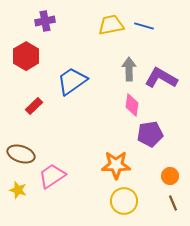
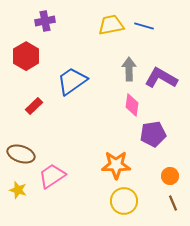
purple pentagon: moved 3 px right
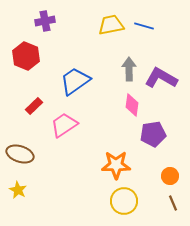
red hexagon: rotated 8 degrees counterclockwise
blue trapezoid: moved 3 px right
brown ellipse: moved 1 px left
pink trapezoid: moved 12 px right, 51 px up
yellow star: rotated 12 degrees clockwise
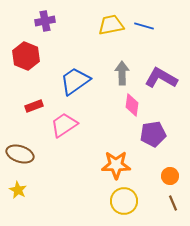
gray arrow: moved 7 px left, 4 px down
red rectangle: rotated 24 degrees clockwise
